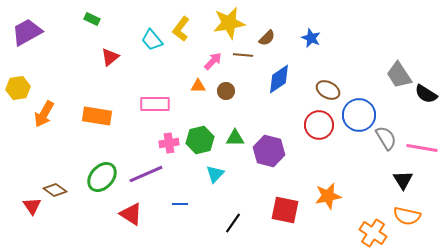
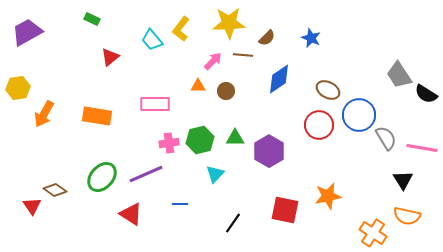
yellow star at (229, 23): rotated 8 degrees clockwise
purple hexagon at (269, 151): rotated 16 degrees clockwise
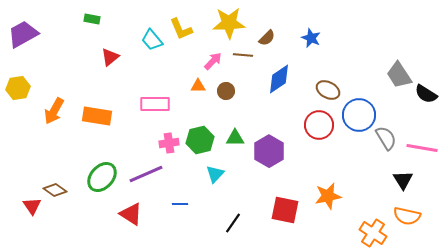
green rectangle at (92, 19): rotated 14 degrees counterclockwise
yellow L-shape at (181, 29): rotated 60 degrees counterclockwise
purple trapezoid at (27, 32): moved 4 px left, 2 px down
orange arrow at (44, 114): moved 10 px right, 3 px up
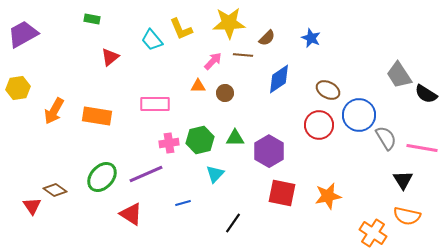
brown circle at (226, 91): moved 1 px left, 2 px down
blue line at (180, 204): moved 3 px right, 1 px up; rotated 14 degrees counterclockwise
red square at (285, 210): moved 3 px left, 17 px up
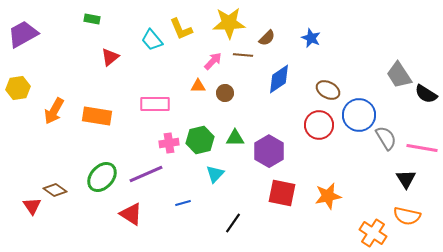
black triangle at (403, 180): moved 3 px right, 1 px up
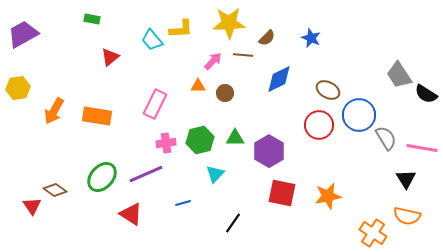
yellow L-shape at (181, 29): rotated 70 degrees counterclockwise
blue diamond at (279, 79): rotated 8 degrees clockwise
pink rectangle at (155, 104): rotated 64 degrees counterclockwise
pink cross at (169, 143): moved 3 px left
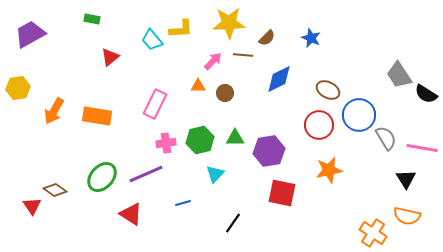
purple trapezoid at (23, 34): moved 7 px right
purple hexagon at (269, 151): rotated 20 degrees clockwise
orange star at (328, 196): moved 1 px right, 26 px up
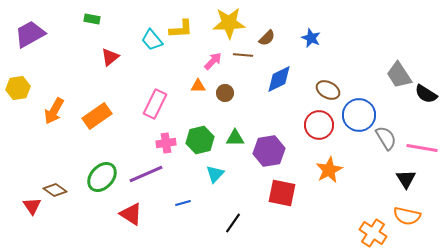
orange rectangle at (97, 116): rotated 44 degrees counterclockwise
orange star at (329, 170): rotated 16 degrees counterclockwise
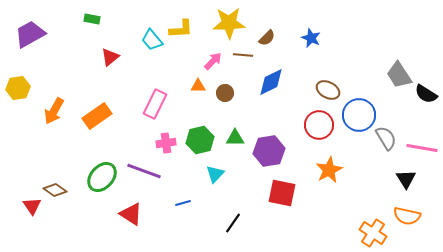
blue diamond at (279, 79): moved 8 px left, 3 px down
purple line at (146, 174): moved 2 px left, 3 px up; rotated 44 degrees clockwise
